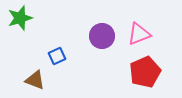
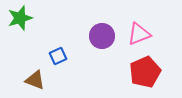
blue square: moved 1 px right
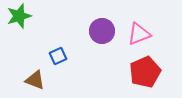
green star: moved 1 px left, 2 px up
purple circle: moved 5 px up
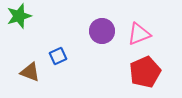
brown triangle: moved 5 px left, 8 px up
